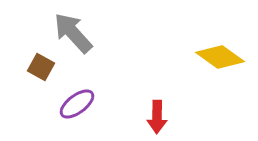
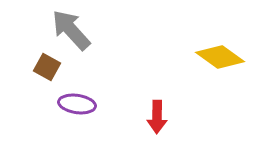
gray arrow: moved 2 px left, 3 px up
brown square: moved 6 px right
purple ellipse: rotated 45 degrees clockwise
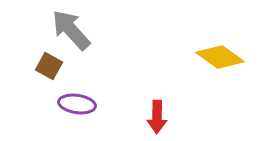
brown square: moved 2 px right, 1 px up
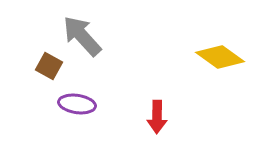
gray arrow: moved 11 px right, 6 px down
